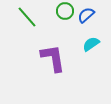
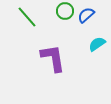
cyan semicircle: moved 6 px right
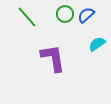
green circle: moved 3 px down
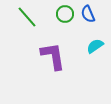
blue semicircle: moved 2 px right, 1 px up; rotated 72 degrees counterclockwise
cyan semicircle: moved 2 px left, 2 px down
purple L-shape: moved 2 px up
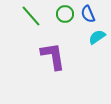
green line: moved 4 px right, 1 px up
cyan semicircle: moved 2 px right, 9 px up
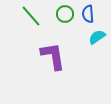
blue semicircle: rotated 18 degrees clockwise
